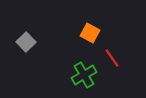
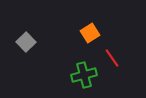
orange square: rotated 30 degrees clockwise
green cross: rotated 15 degrees clockwise
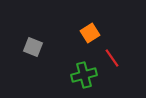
gray square: moved 7 px right, 5 px down; rotated 24 degrees counterclockwise
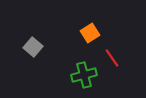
gray square: rotated 18 degrees clockwise
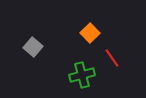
orange square: rotated 12 degrees counterclockwise
green cross: moved 2 px left
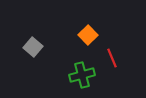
orange square: moved 2 px left, 2 px down
red line: rotated 12 degrees clockwise
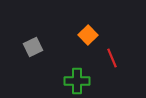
gray square: rotated 24 degrees clockwise
green cross: moved 5 px left, 6 px down; rotated 15 degrees clockwise
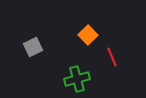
red line: moved 1 px up
green cross: moved 2 px up; rotated 15 degrees counterclockwise
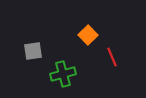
gray square: moved 4 px down; rotated 18 degrees clockwise
green cross: moved 14 px left, 5 px up
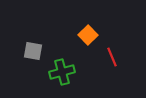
gray square: rotated 18 degrees clockwise
green cross: moved 1 px left, 2 px up
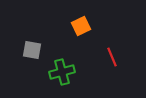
orange square: moved 7 px left, 9 px up; rotated 18 degrees clockwise
gray square: moved 1 px left, 1 px up
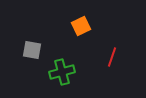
red line: rotated 42 degrees clockwise
